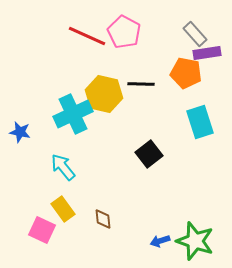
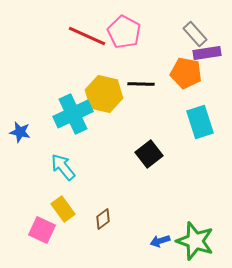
brown diamond: rotated 60 degrees clockwise
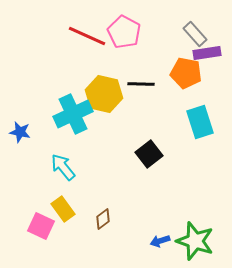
pink square: moved 1 px left, 4 px up
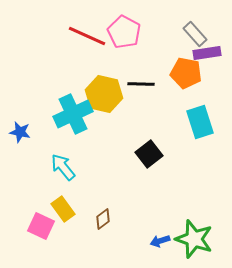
green star: moved 1 px left, 2 px up
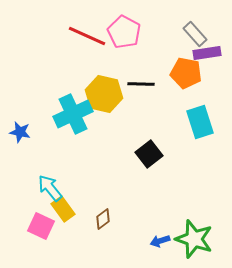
cyan arrow: moved 13 px left, 21 px down
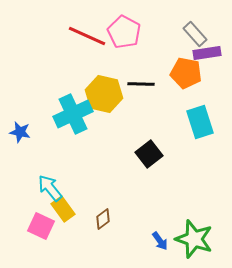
blue arrow: rotated 108 degrees counterclockwise
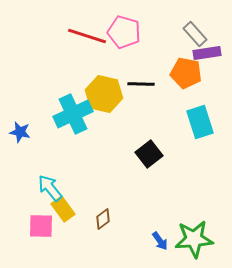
pink pentagon: rotated 12 degrees counterclockwise
red line: rotated 6 degrees counterclockwise
pink square: rotated 24 degrees counterclockwise
green star: rotated 24 degrees counterclockwise
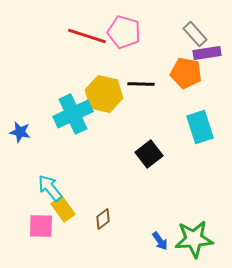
cyan rectangle: moved 5 px down
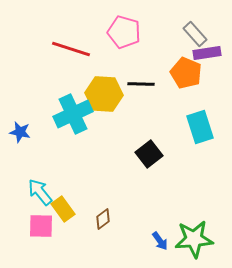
red line: moved 16 px left, 13 px down
orange pentagon: rotated 12 degrees clockwise
yellow hexagon: rotated 9 degrees counterclockwise
cyan arrow: moved 10 px left, 4 px down
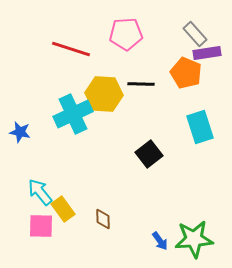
pink pentagon: moved 2 px right, 2 px down; rotated 20 degrees counterclockwise
brown diamond: rotated 55 degrees counterclockwise
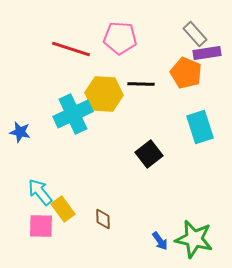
pink pentagon: moved 6 px left, 4 px down; rotated 8 degrees clockwise
green star: rotated 18 degrees clockwise
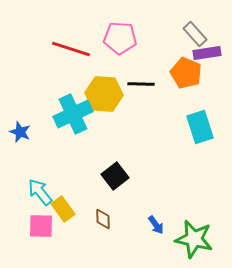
blue star: rotated 10 degrees clockwise
black square: moved 34 px left, 22 px down
blue arrow: moved 4 px left, 16 px up
